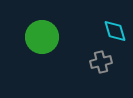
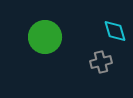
green circle: moved 3 px right
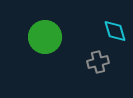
gray cross: moved 3 px left
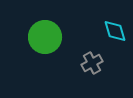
gray cross: moved 6 px left, 1 px down; rotated 15 degrees counterclockwise
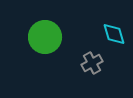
cyan diamond: moved 1 px left, 3 px down
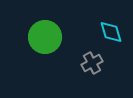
cyan diamond: moved 3 px left, 2 px up
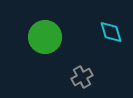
gray cross: moved 10 px left, 14 px down
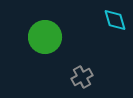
cyan diamond: moved 4 px right, 12 px up
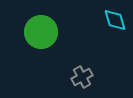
green circle: moved 4 px left, 5 px up
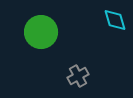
gray cross: moved 4 px left, 1 px up
